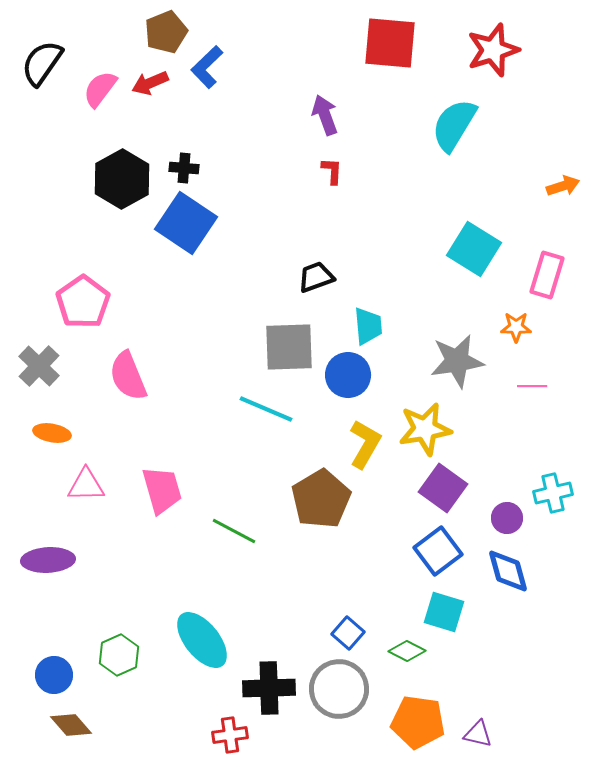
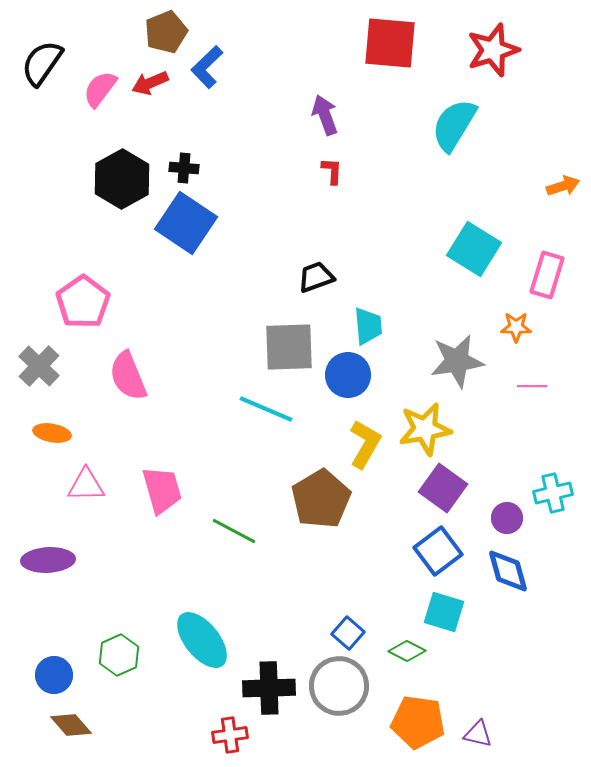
gray circle at (339, 689): moved 3 px up
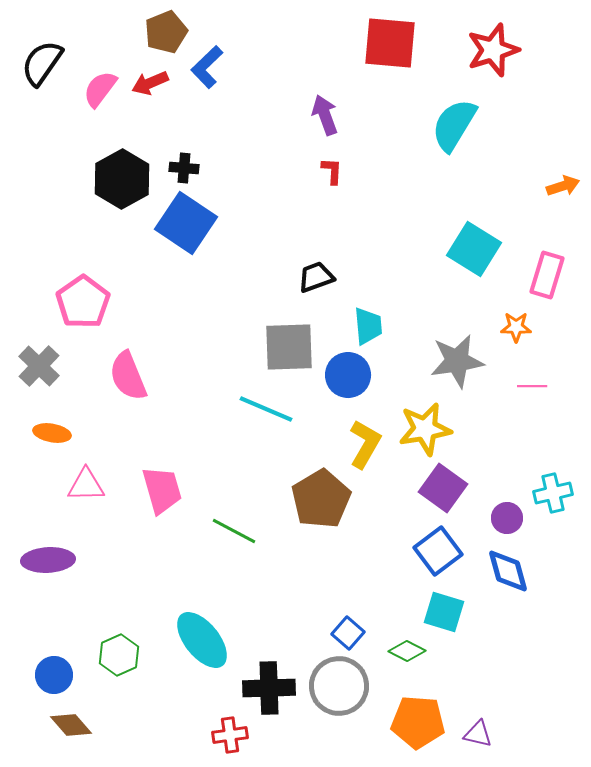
orange pentagon at (418, 722): rotated 4 degrees counterclockwise
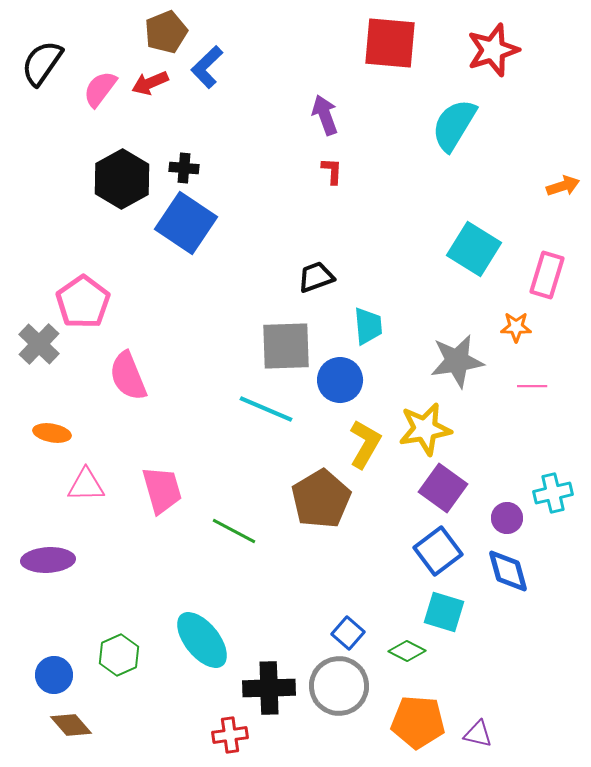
gray square at (289, 347): moved 3 px left, 1 px up
gray cross at (39, 366): moved 22 px up
blue circle at (348, 375): moved 8 px left, 5 px down
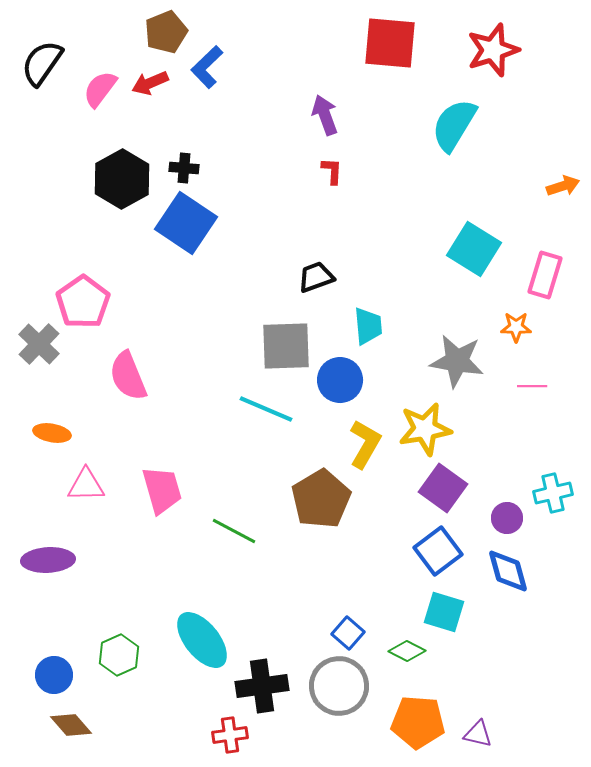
pink rectangle at (547, 275): moved 2 px left
gray star at (457, 361): rotated 18 degrees clockwise
black cross at (269, 688): moved 7 px left, 2 px up; rotated 6 degrees counterclockwise
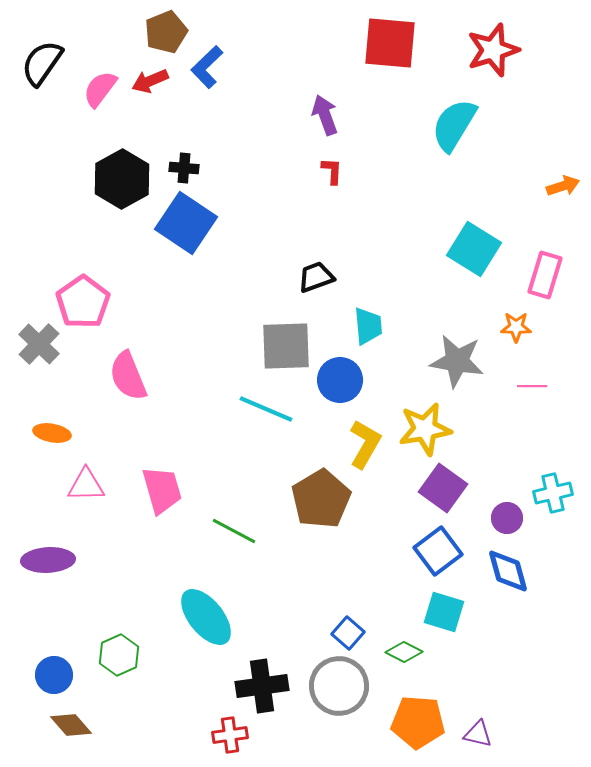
red arrow at (150, 83): moved 2 px up
cyan ellipse at (202, 640): moved 4 px right, 23 px up
green diamond at (407, 651): moved 3 px left, 1 px down
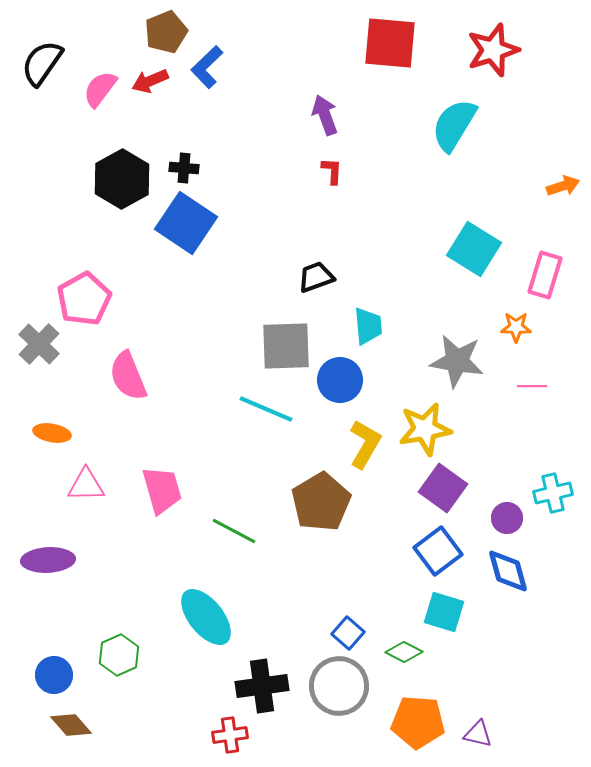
pink pentagon at (83, 302): moved 1 px right, 3 px up; rotated 6 degrees clockwise
brown pentagon at (321, 499): moved 3 px down
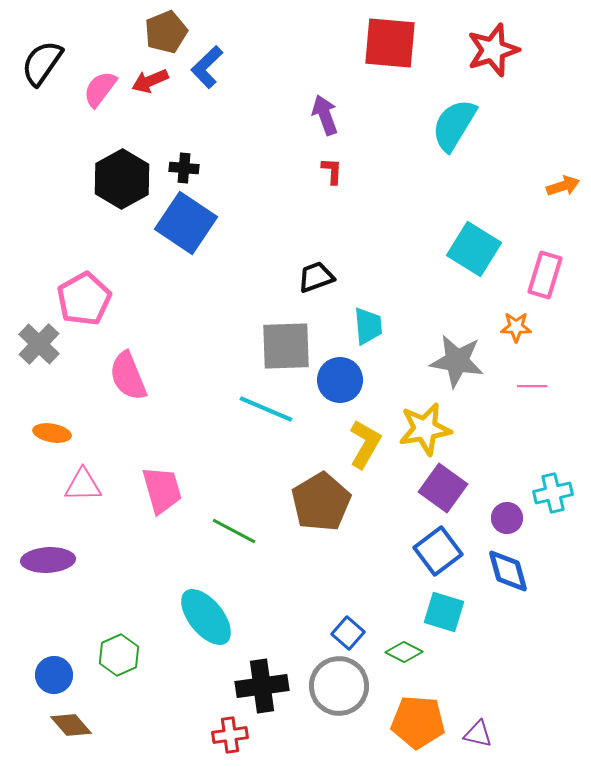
pink triangle at (86, 485): moved 3 px left
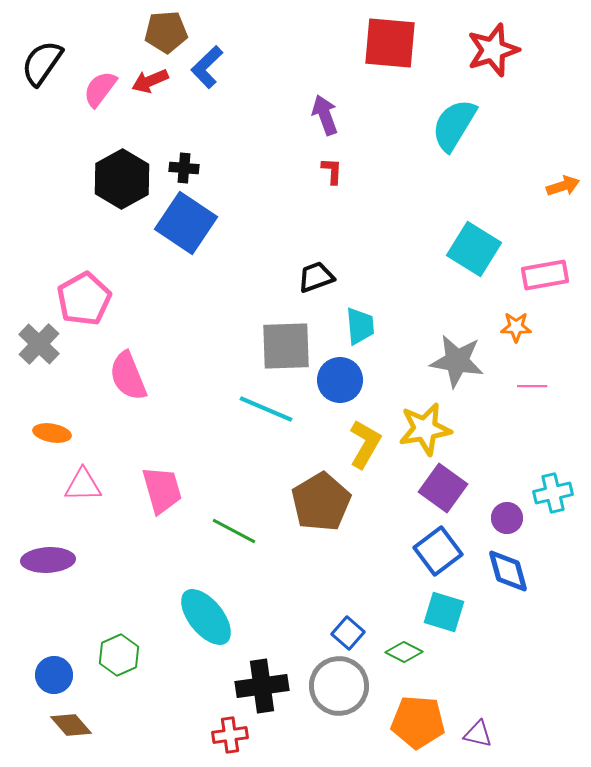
brown pentagon at (166, 32): rotated 18 degrees clockwise
pink rectangle at (545, 275): rotated 63 degrees clockwise
cyan trapezoid at (368, 326): moved 8 px left
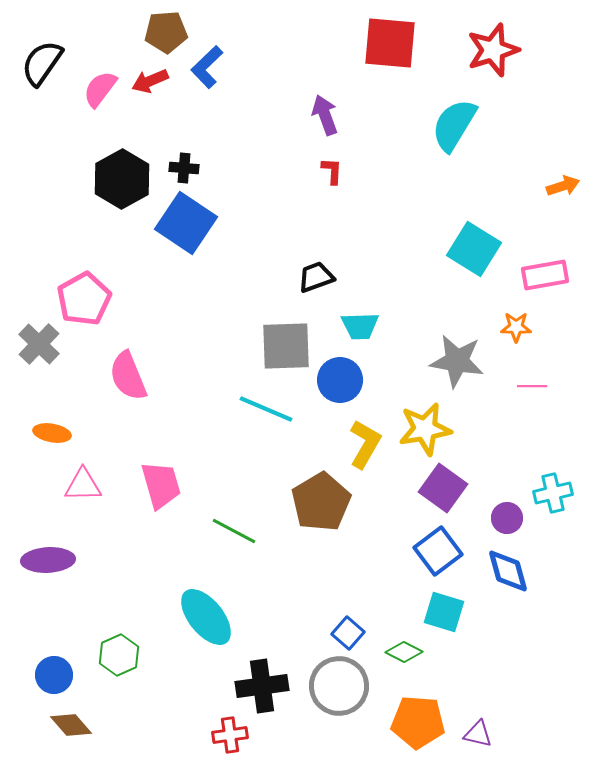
cyan trapezoid at (360, 326): rotated 93 degrees clockwise
pink trapezoid at (162, 490): moved 1 px left, 5 px up
